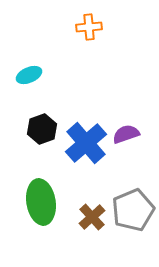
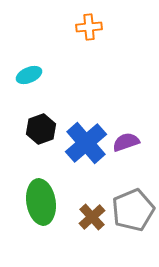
black hexagon: moved 1 px left
purple semicircle: moved 8 px down
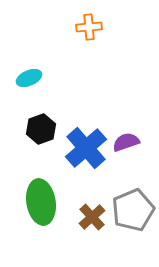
cyan ellipse: moved 3 px down
blue cross: moved 5 px down
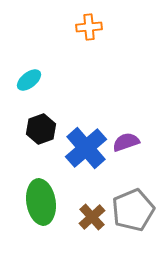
cyan ellipse: moved 2 px down; rotated 15 degrees counterclockwise
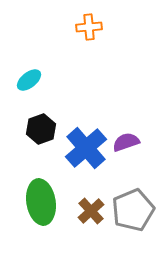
brown cross: moved 1 px left, 6 px up
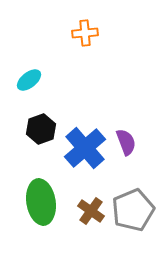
orange cross: moved 4 px left, 6 px down
purple semicircle: rotated 88 degrees clockwise
blue cross: moved 1 px left
brown cross: rotated 12 degrees counterclockwise
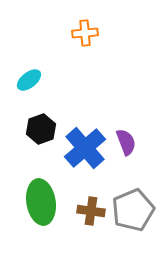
brown cross: rotated 28 degrees counterclockwise
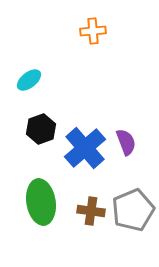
orange cross: moved 8 px right, 2 px up
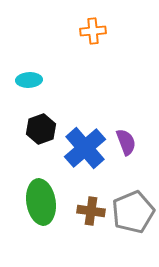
cyan ellipse: rotated 35 degrees clockwise
gray pentagon: moved 2 px down
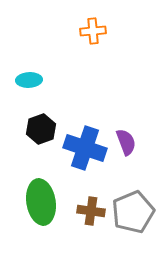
blue cross: rotated 30 degrees counterclockwise
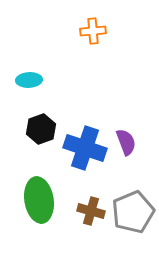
green ellipse: moved 2 px left, 2 px up
brown cross: rotated 8 degrees clockwise
